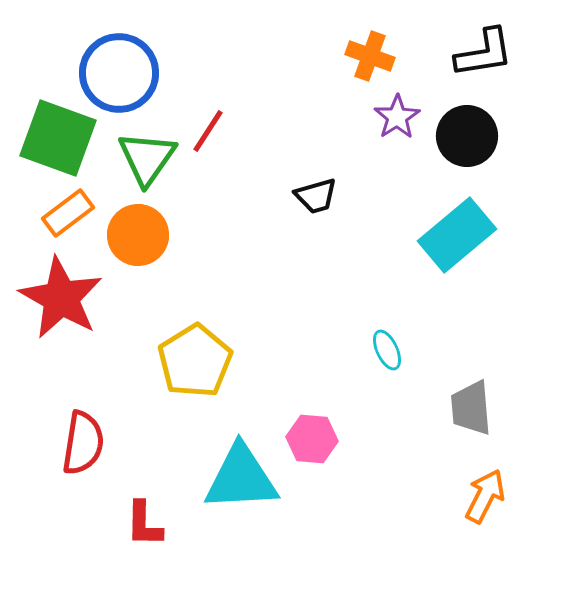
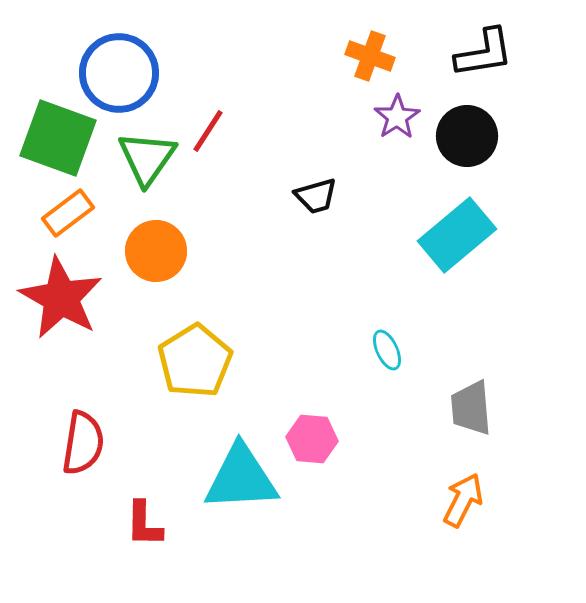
orange circle: moved 18 px right, 16 px down
orange arrow: moved 22 px left, 4 px down
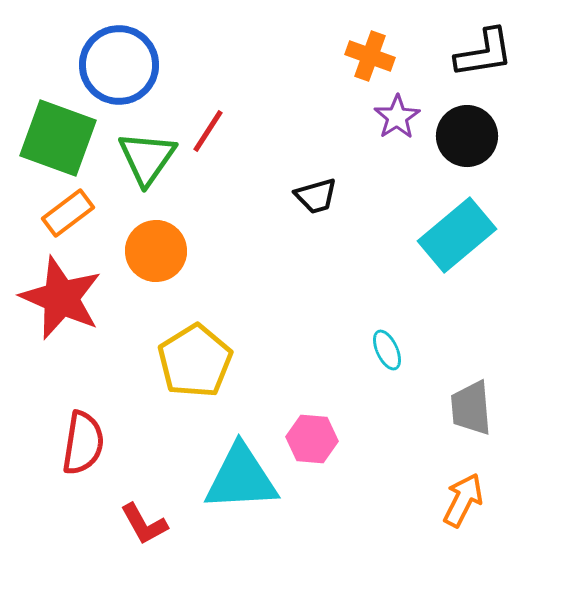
blue circle: moved 8 px up
red star: rotated 6 degrees counterclockwise
red L-shape: rotated 30 degrees counterclockwise
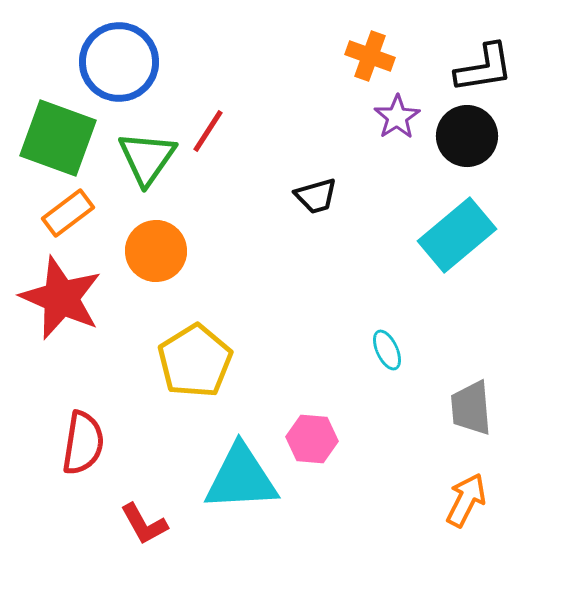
black L-shape: moved 15 px down
blue circle: moved 3 px up
orange arrow: moved 3 px right
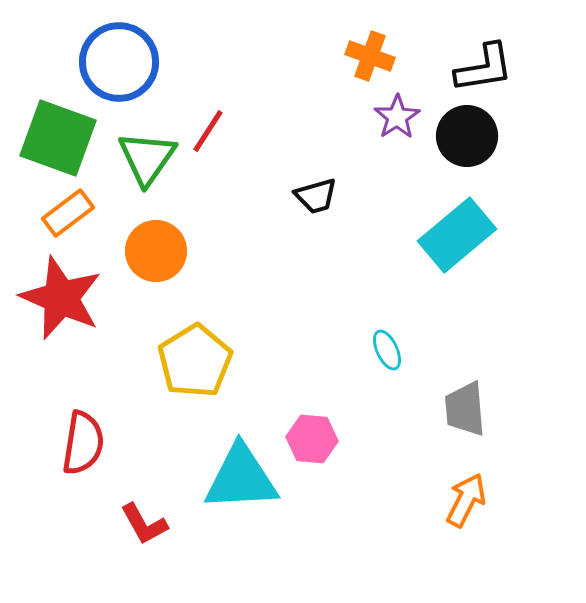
gray trapezoid: moved 6 px left, 1 px down
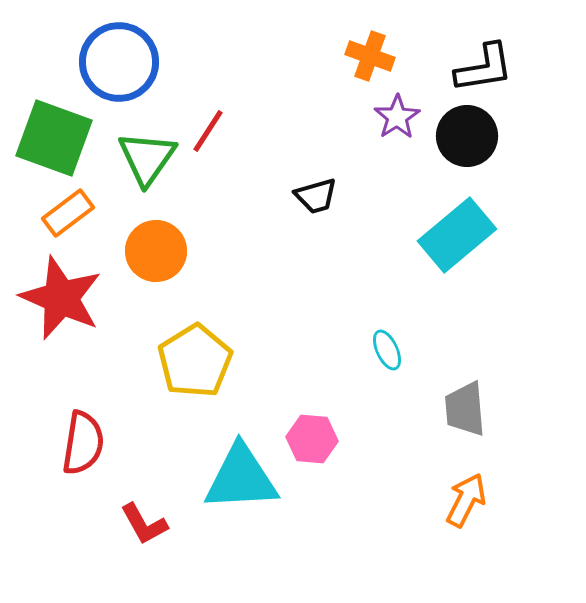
green square: moved 4 px left
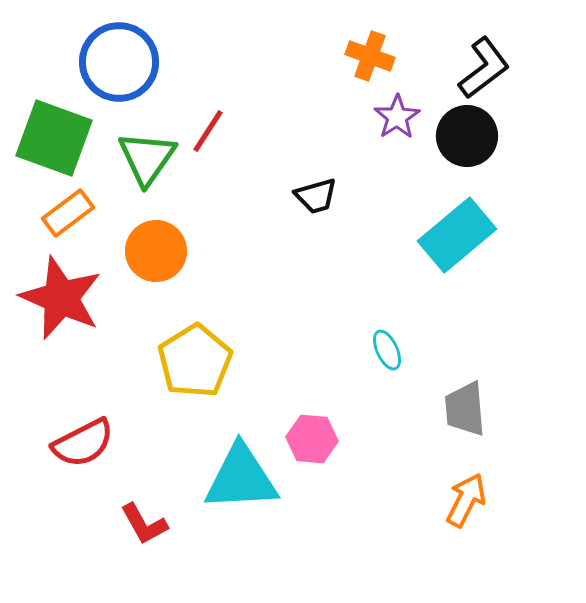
black L-shape: rotated 28 degrees counterclockwise
red semicircle: rotated 54 degrees clockwise
